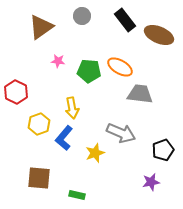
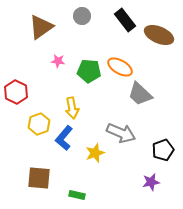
gray trapezoid: rotated 144 degrees counterclockwise
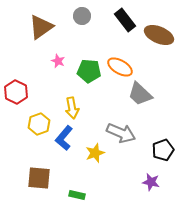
pink star: rotated 16 degrees clockwise
purple star: rotated 24 degrees clockwise
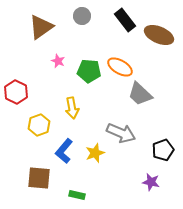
yellow hexagon: moved 1 px down
blue L-shape: moved 13 px down
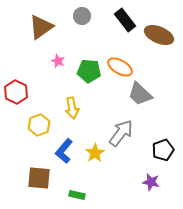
gray arrow: rotated 76 degrees counterclockwise
yellow star: rotated 12 degrees counterclockwise
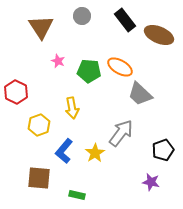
brown triangle: rotated 28 degrees counterclockwise
